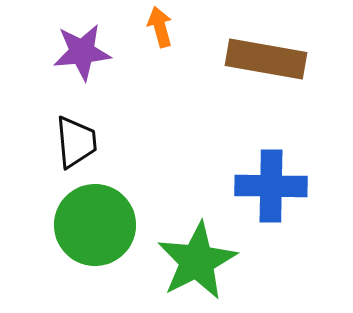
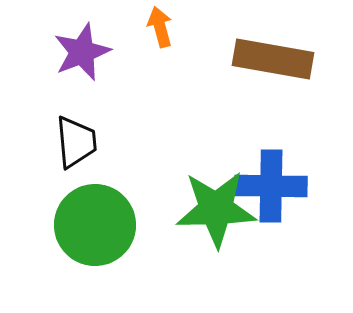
purple star: rotated 16 degrees counterclockwise
brown rectangle: moved 7 px right
green star: moved 19 px right, 52 px up; rotated 26 degrees clockwise
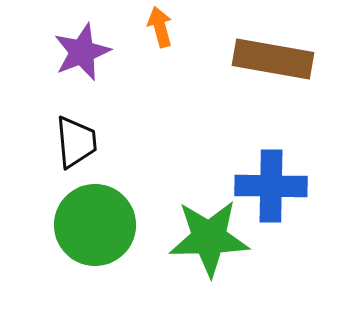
green star: moved 7 px left, 29 px down
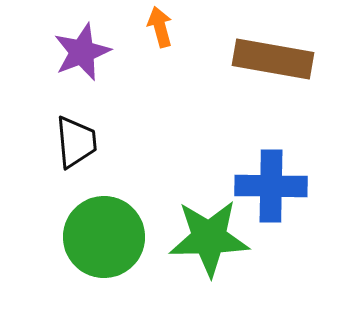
green circle: moved 9 px right, 12 px down
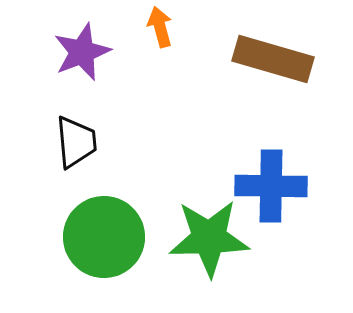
brown rectangle: rotated 6 degrees clockwise
